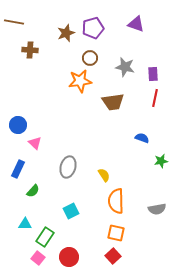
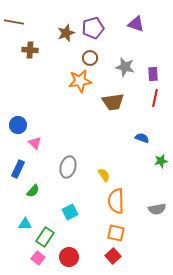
cyan square: moved 1 px left, 1 px down
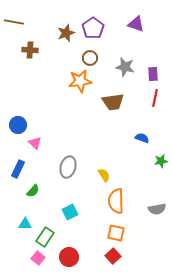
purple pentagon: rotated 20 degrees counterclockwise
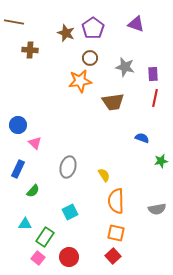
brown star: rotated 30 degrees counterclockwise
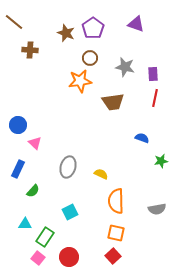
brown line: rotated 30 degrees clockwise
yellow semicircle: moved 3 px left, 1 px up; rotated 32 degrees counterclockwise
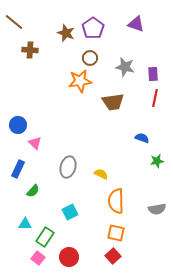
green star: moved 4 px left
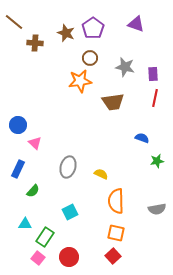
brown cross: moved 5 px right, 7 px up
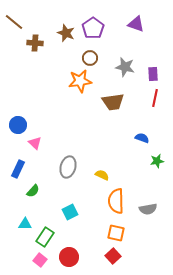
yellow semicircle: moved 1 px right, 1 px down
gray semicircle: moved 9 px left
pink square: moved 2 px right, 2 px down
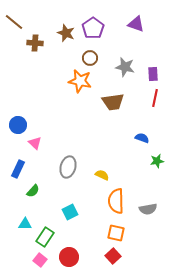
orange star: rotated 20 degrees clockwise
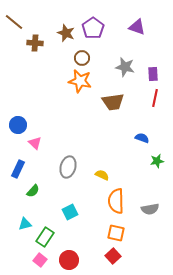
purple triangle: moved 1 px right, 3 px down
brown circle: moved 8 px left
gray semicircle: moved 2 px right
cyan triangle: rotated 16 degrees counterclockwise
red circle: moved 3 px down
